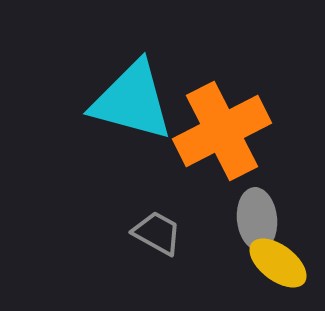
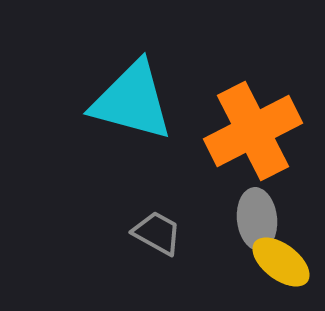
orange cross: moved 31 px right
yellow ellipse: moved 3 px right, 1 px up
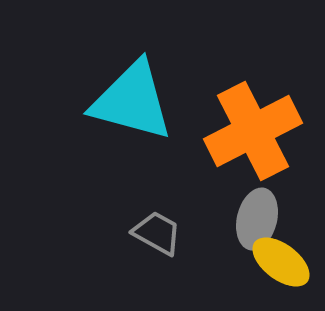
gray ellipse: rotated 20 degrees clockwise
